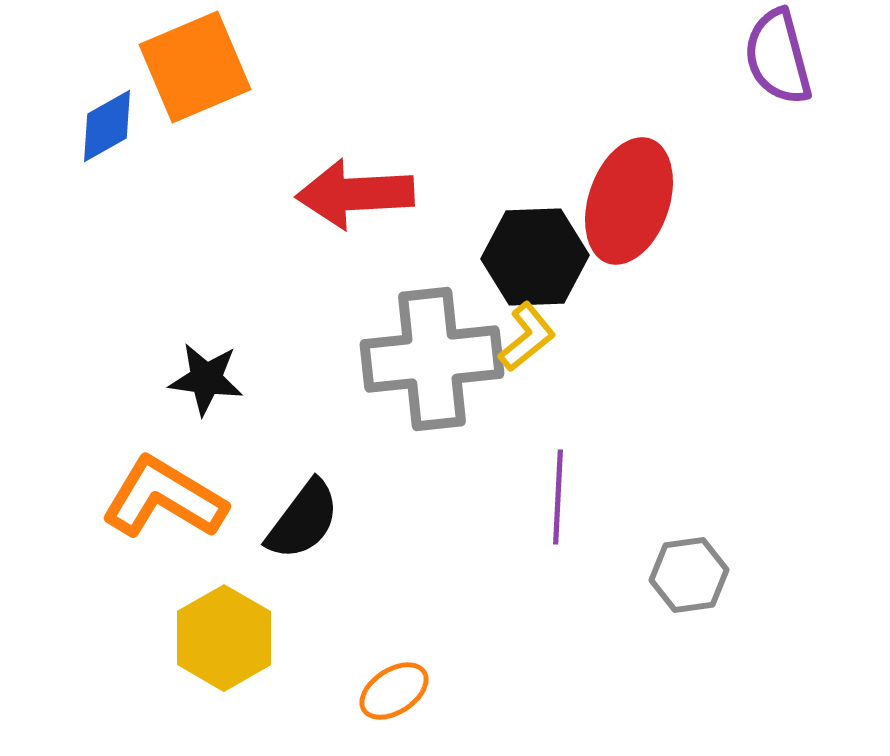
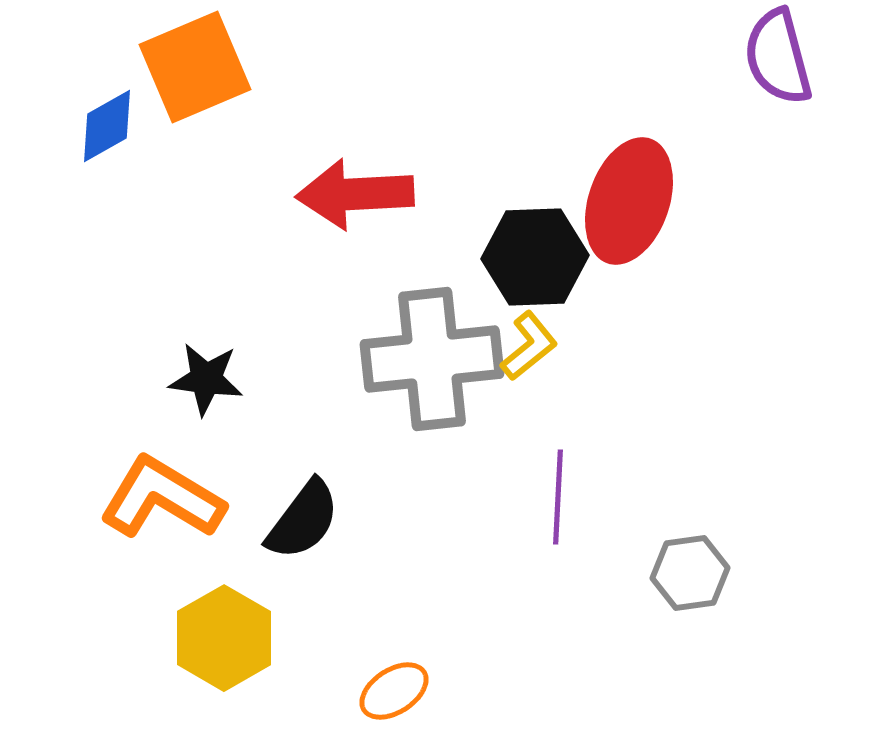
yellow L-shape: moved 2 px right, 9 px down
orange L-shape: moved 2 px left
gray hexagon: moved 1 px right, 2 px up
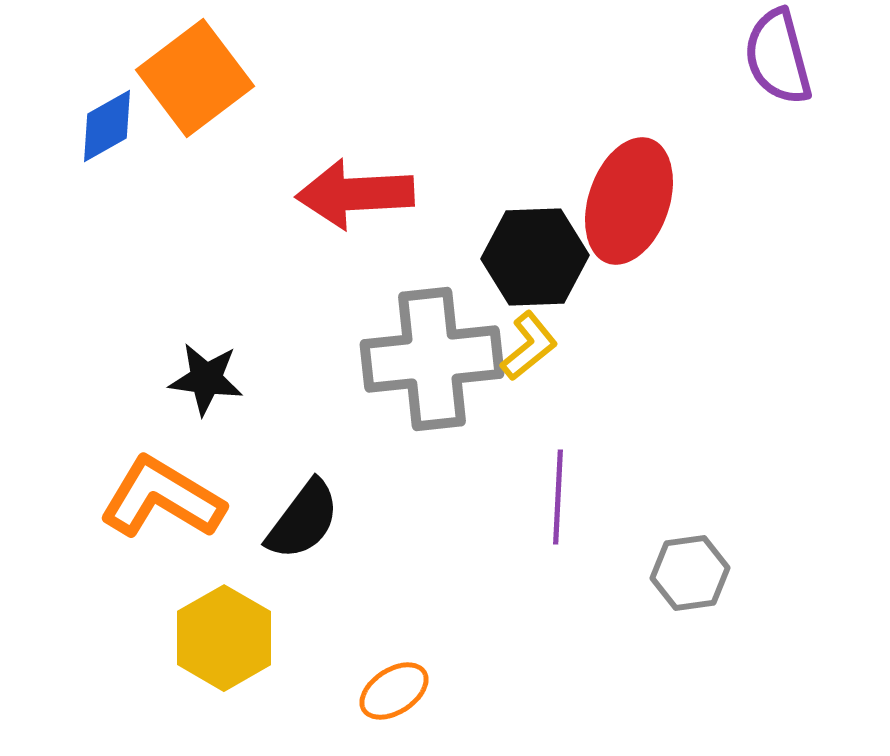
orange square: moved 11 px down; rotated 14 degrees counterclockwise
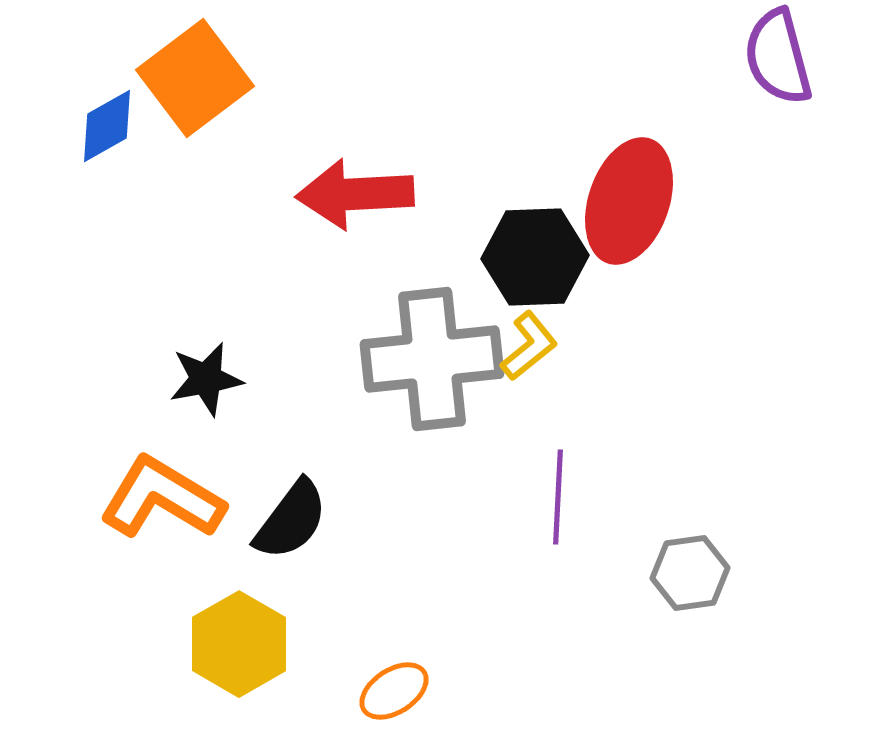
black star: rotated 18 degrees counterclockwise
black semicircle: moved 12 px left
yellow hexagon: moved 15 px right, 6 px down
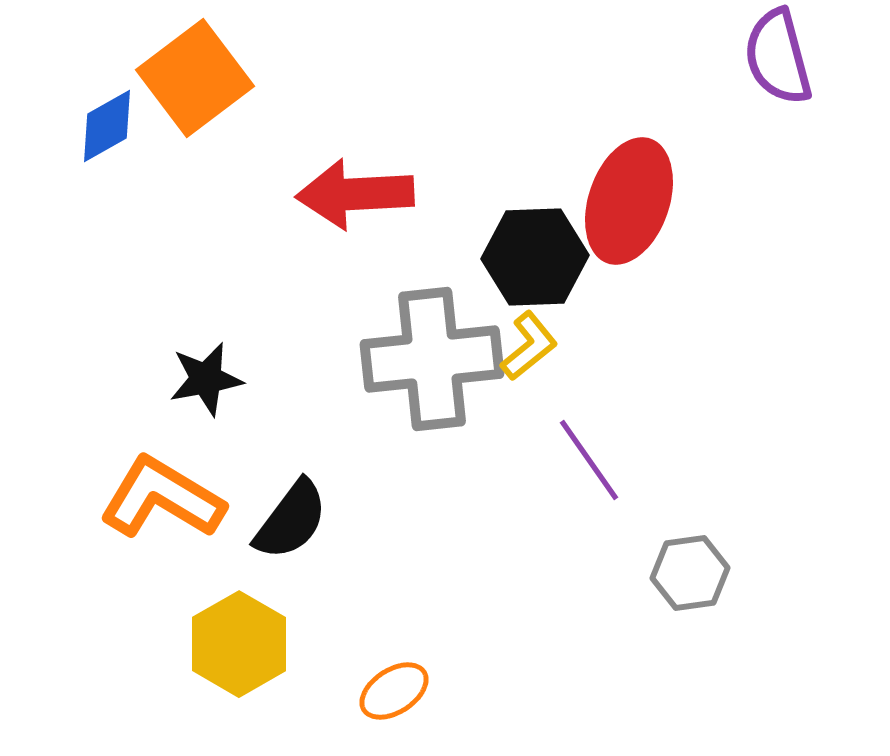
purple line: moved 31 px right, 37 px up; rotated 38 degrees counterclockwise
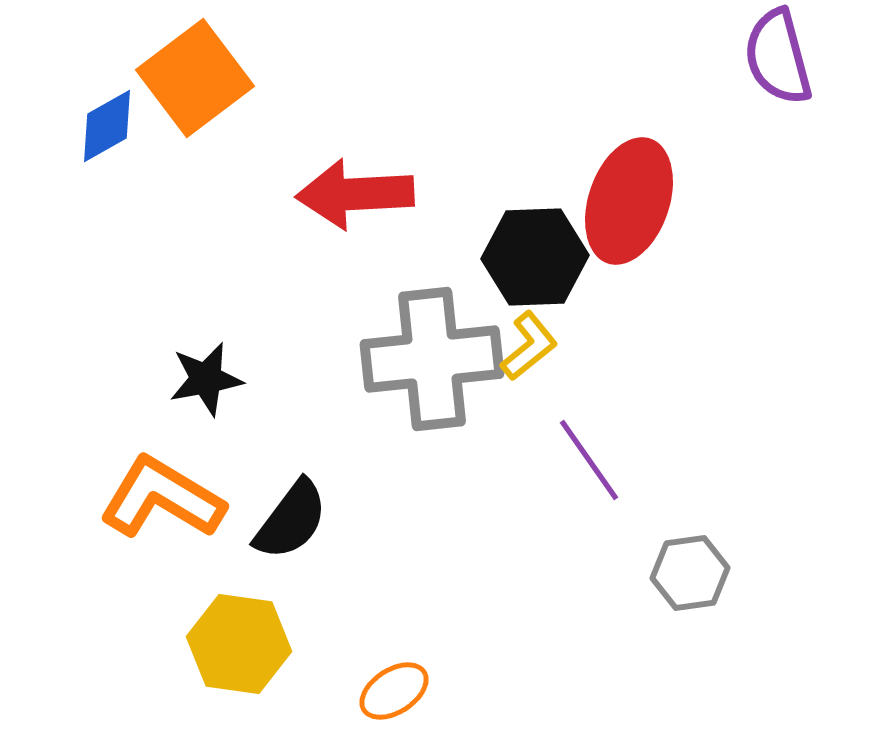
yellow hexagon: rotated 22 degrees counterclockwise
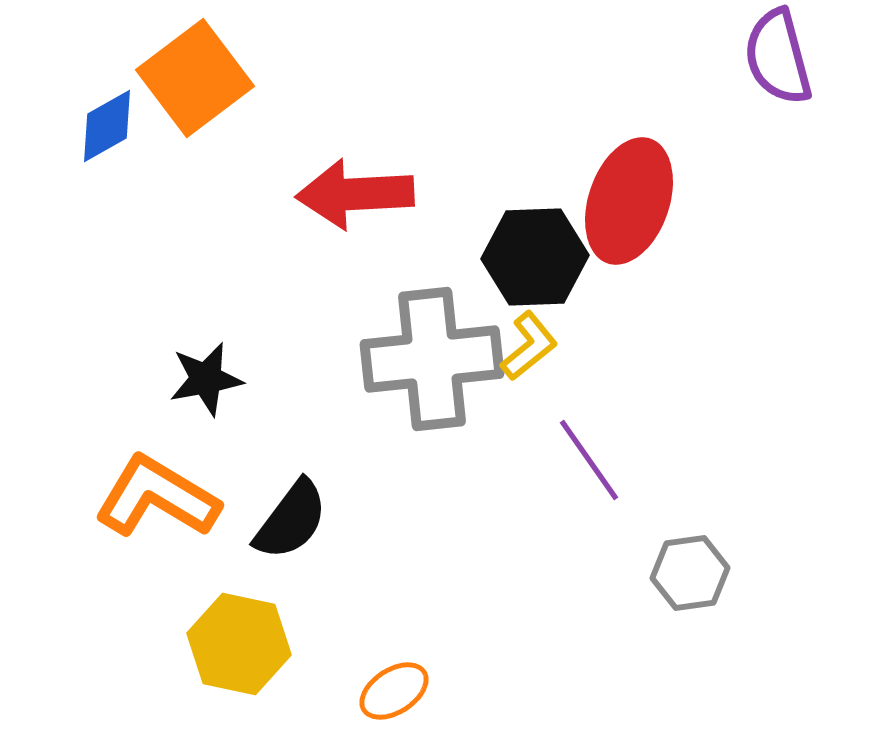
orange L-shape: moved 5 px left, 1 px up
yellow hexagon: rotated 4 degrees clockwise
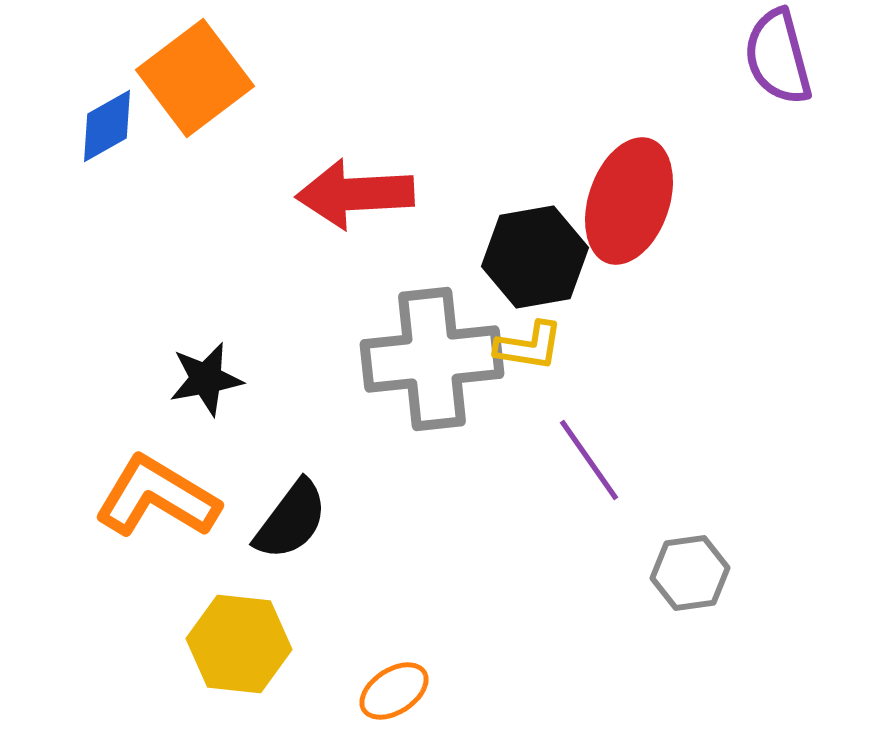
black hexagon: rotated 8 degrees counterclockwise
yellow L-shape: rotated 48 degrees clockwise
yellow hexagon: rotated 6 degrees counterclockwise
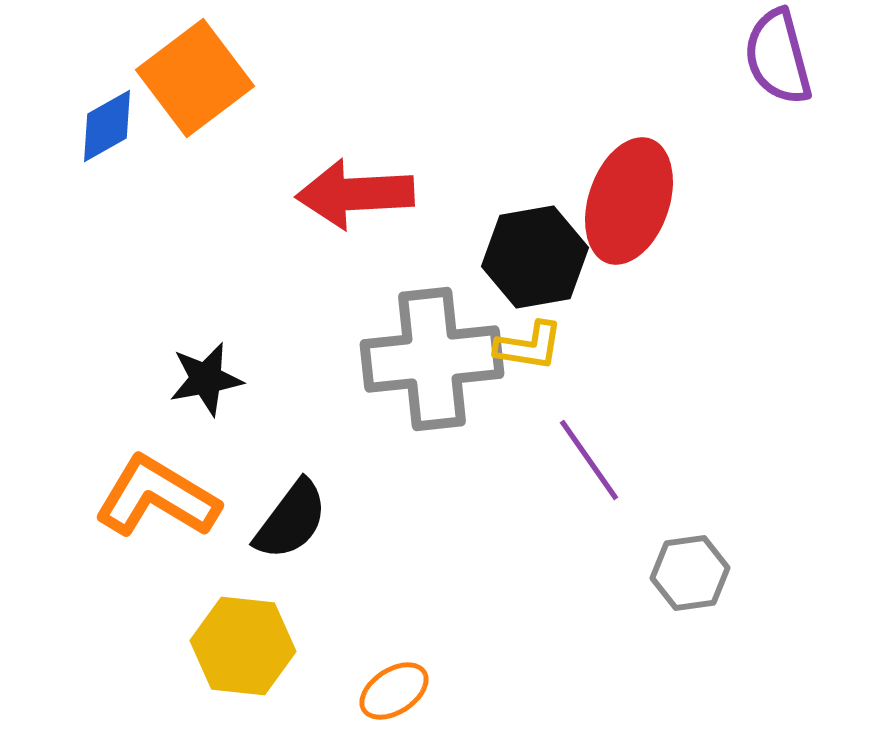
yellow hexagon: moved 4 px right, 2 px down
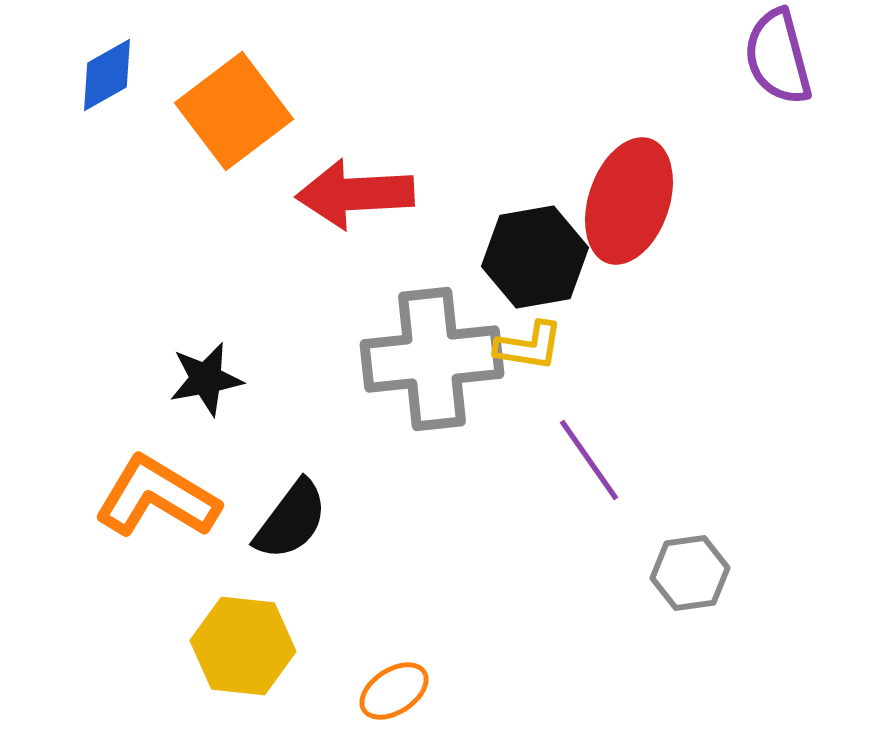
orange square: moved 39 px right, 33 px down
blue diamond: moved 51 px up
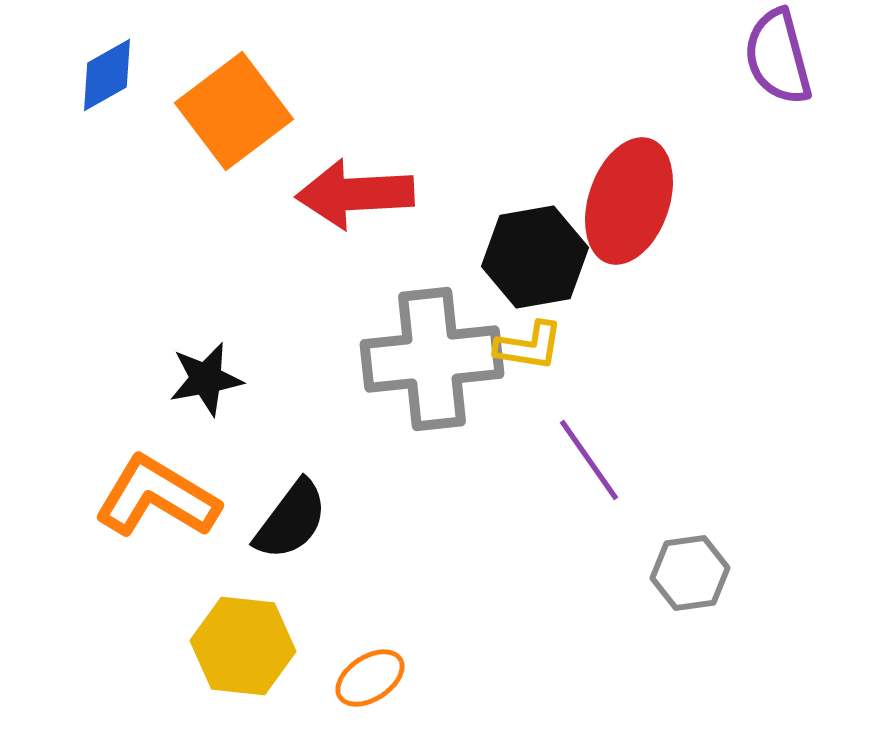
orange ellipse: moved 24 px left, 13 px up
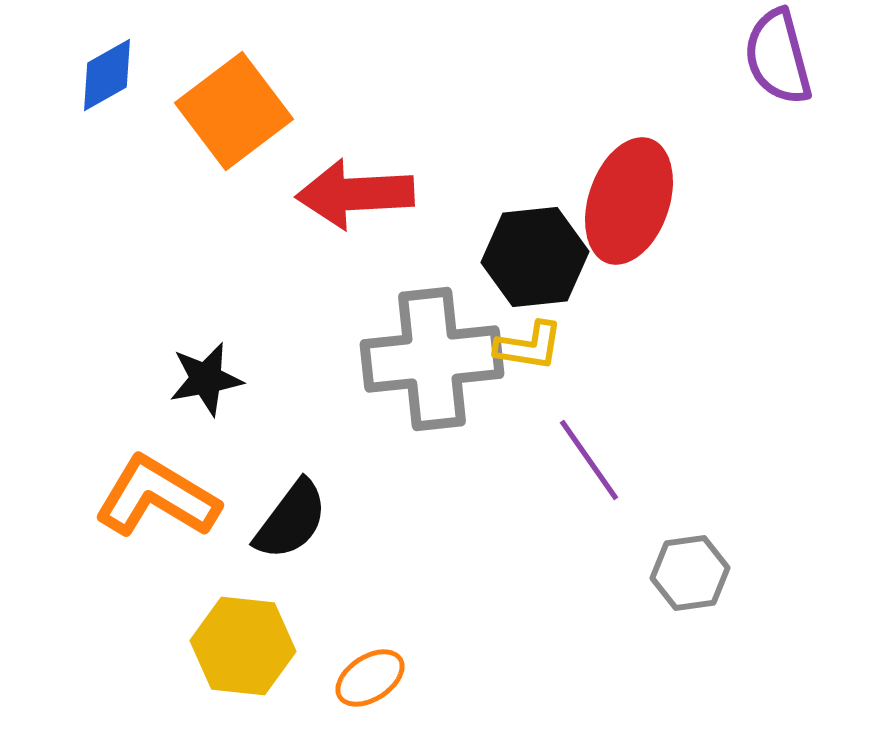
black hexagon: rotated 4 degrees clockwise
